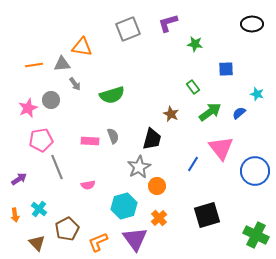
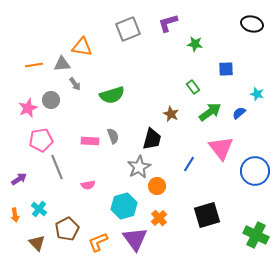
black ellipse: rotated 15 degrees clockwise
blue line: moved 4 px left
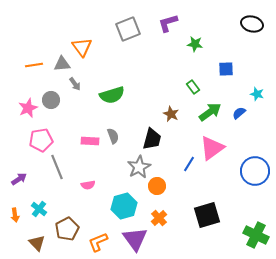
orange triangle: rotated 45 degrees clockwise
pink triangle: moved 9 px left; rotated 32 degrees clockwise
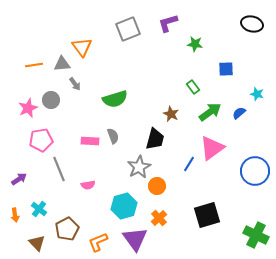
green semicircle: moved 3 px right, 4 px down
black trapezoid: moved 3 px right
gray line: moved 2 px right, 2 px down
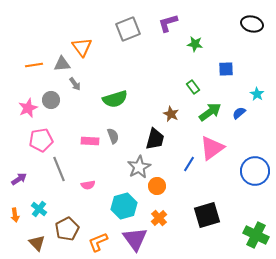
cyan star: rotated 16 degrees clockwise
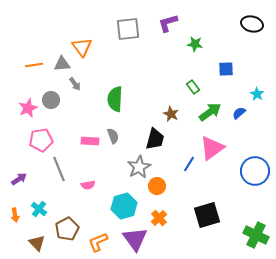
gray square: rotated 15 degrees clockwise
green semicircle: rotated 110 degrees clockwise
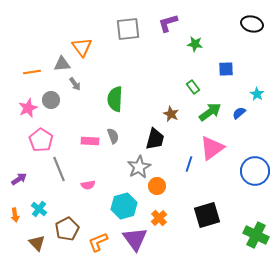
orange line: moved 2 px left, 7 px down
pink pentagon: rotated 30 degrees counterclockwise
blue line: rotated 14 degrees counterclockwise
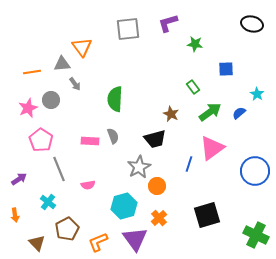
black trapezoid: rotated 60 degrees clockwise
cyan cross: moved 9 px right, 7 px up
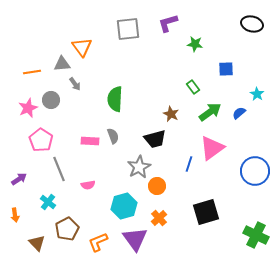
black square: moved 1 px left, 3 px up
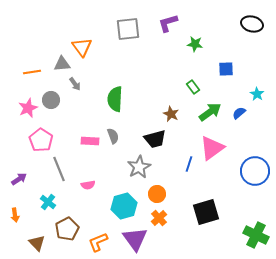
orange circle: moved 8 px down
